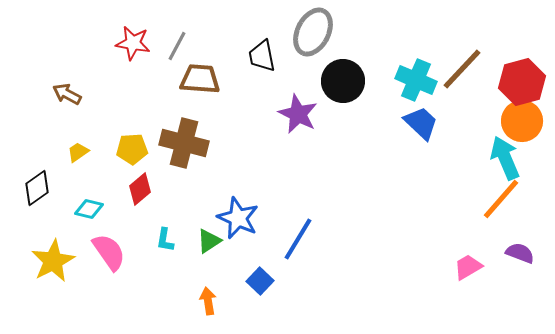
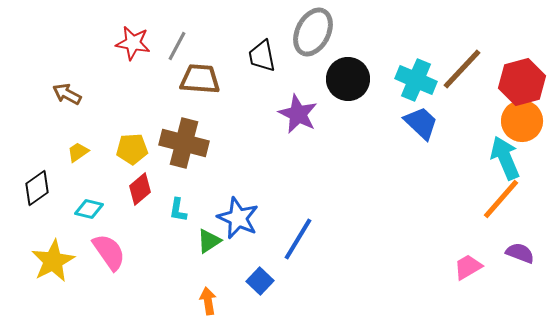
black circle: moved 5 px right, 2 px up
cyan L-shape: moved 13 px right, 30 px up
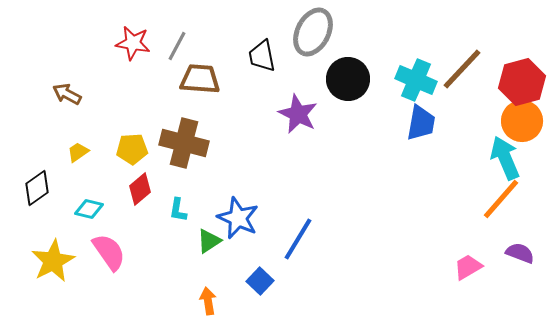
blue trapezoid: rotated 57 degrees clockwise
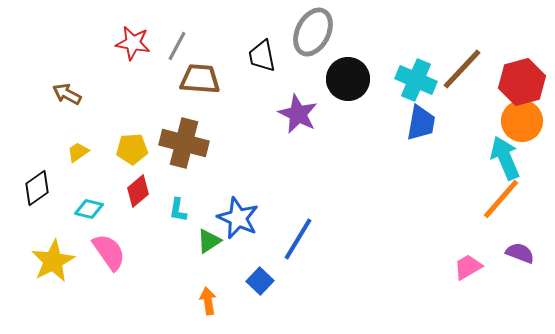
red diamond: moved 2 px left, 2 px down
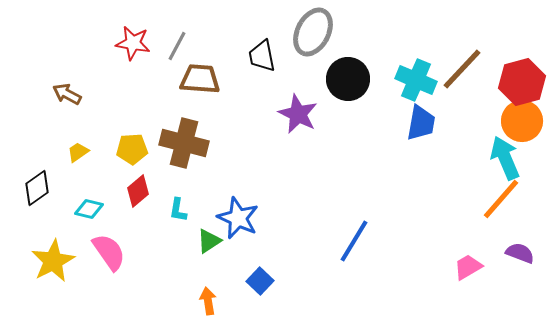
blue line: moved 56 px right, 2 px down
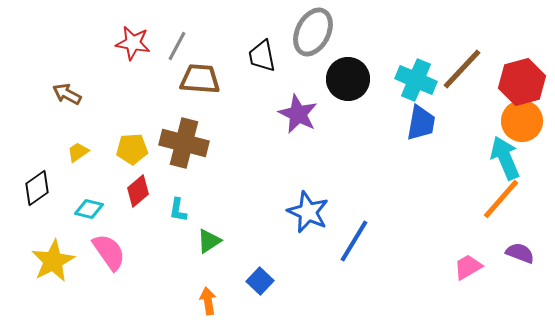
blue star: moved 70 px right, 6 px up
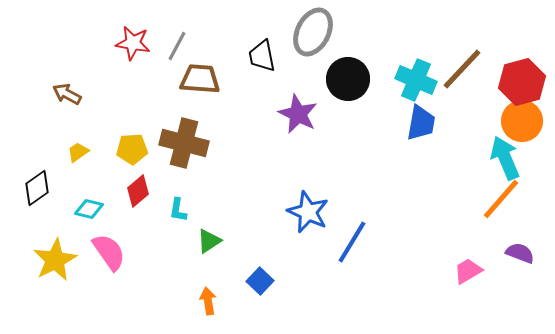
blue line: moved 2 px left, 1 px down
yellow star: moved 2 px right, 1 px up
pink trapezoid: moved 4 px down
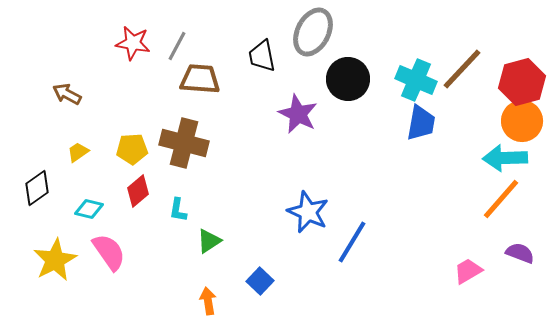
cyan arrow: rotated 69 degrees counterclockwise
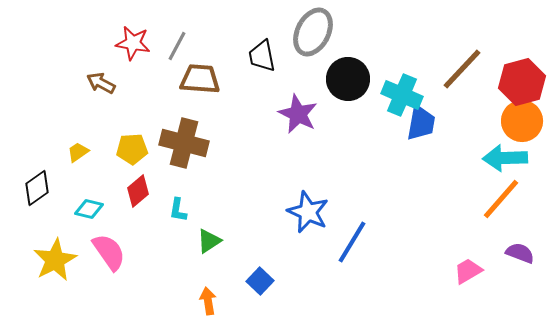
cyan cross: moved 14 px left, 15 px down
brown arrow: moved 34 px right, 11 px up
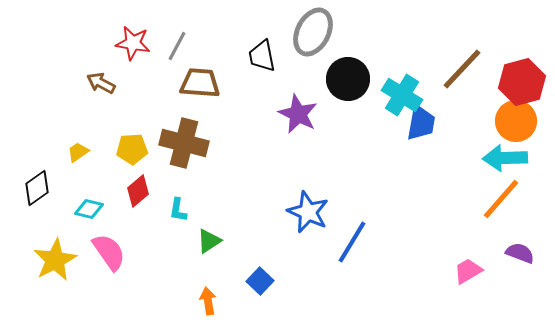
brown trapezoid: moved 4 px down
cyan cross: rotated 9 degrees clockwise
orange circle: moved 6 px left
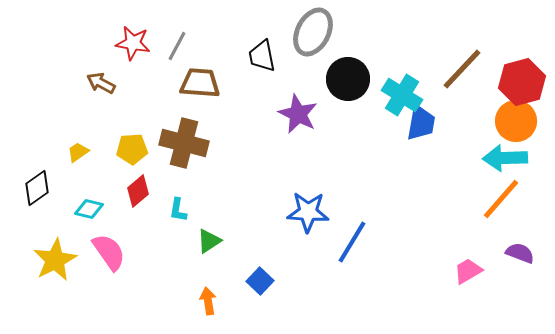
blue star: rotated 21 degrees counterclockwise
